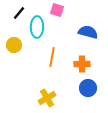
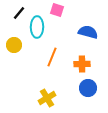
orange line: rotated 12 degrees clockwise
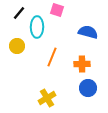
yellow circle: moved 3 px right, 1 px down
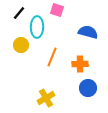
yellow circle: moved 4 px right, 1 px up
orange cross: moved 2 px left
yellow cross: moved 1 px left
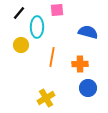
pink square: rotated 24 degrees counterclockwise
orange line: rotated 12 degrees counterclockwise
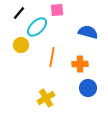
cyan ellipse: rotated 45 degrees clockwise
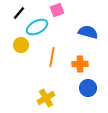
pink square: rotated 16 degrees counterclockwise
cyan ellipse: rotated 15 degrees clockwise
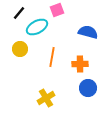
yellow circle: moved 1 px left, 4 px down
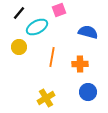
pink square: moved 2 px right
yellow circle: moved 1 px left, 2 px up
blue circle: moved 4 px down
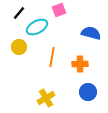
blue semicircle: moved 3 px right, 1 px down
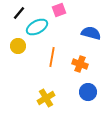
yellow circle: moved 1 px left, 1 px up
orange cross: rotated 21 degrees clockwise
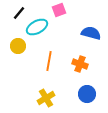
orange line: moved 3 px left, 4 px down
blue circle: moved 1 px left, 2 px down
